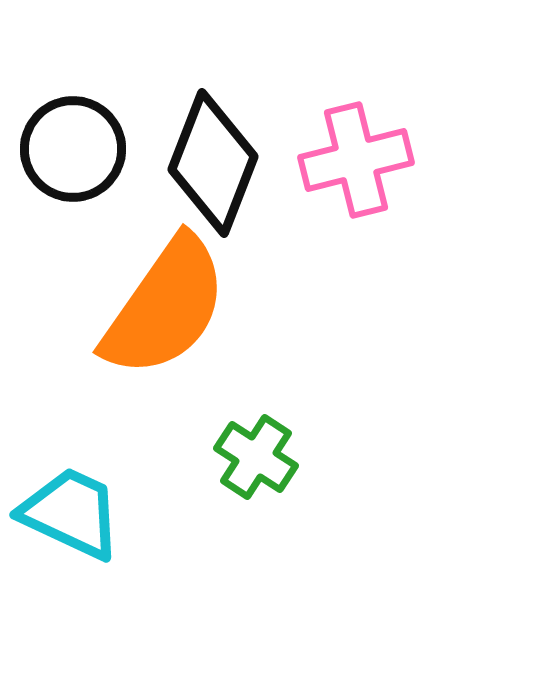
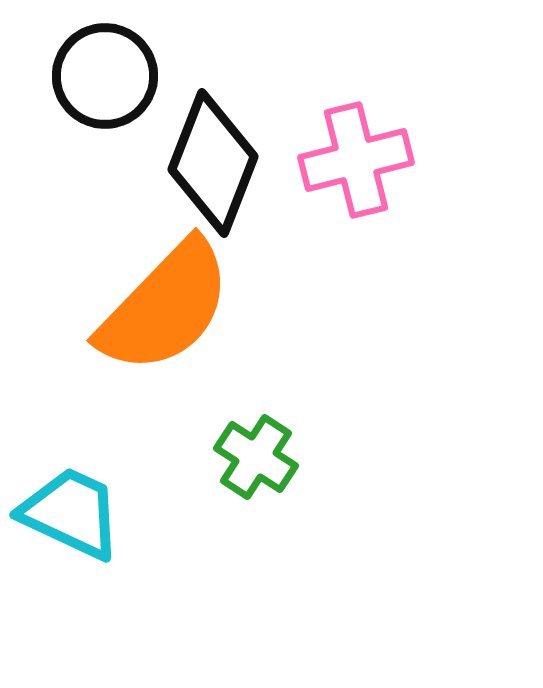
black circle: moved 32 px right, 73 px up
orange semicircle: rotated 9 degrees clockwise
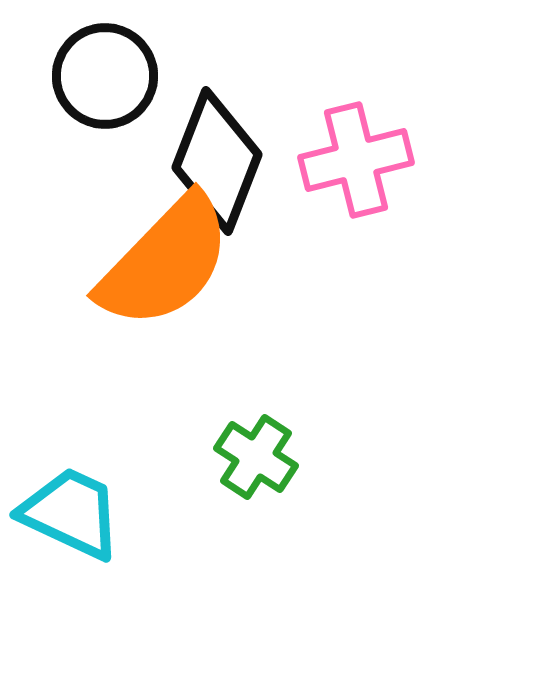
black diamond: moved 4 px right, 2 px up
orange semicircle: moved 45 px up
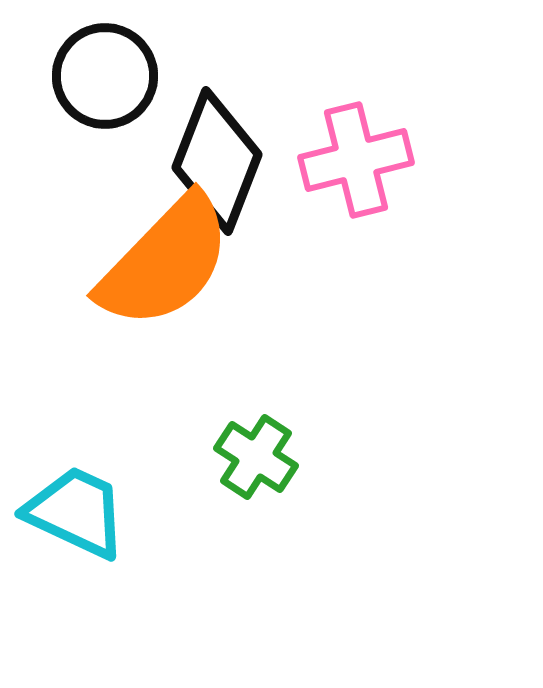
cyan trapezoid: moved 5 px right, 1 px up
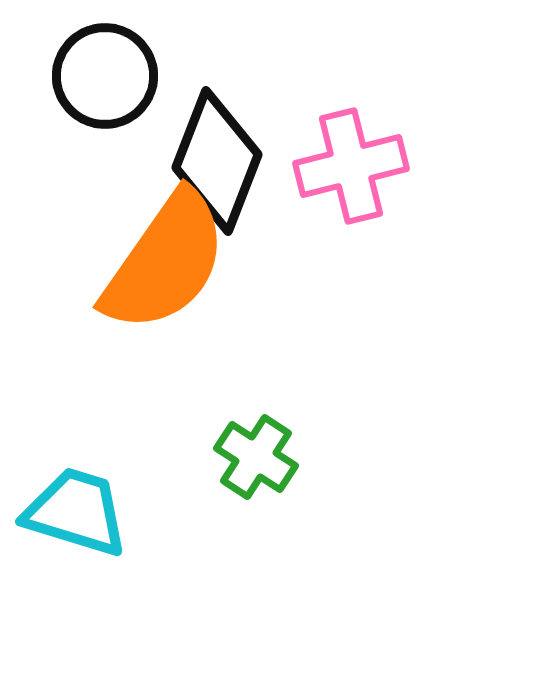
pink cross: moved 5 px left, 6 px down
orange semicircle: rotated 9 degrees counterclockwise
cyan trapezoid: rotated 8 degrees counterclockwise
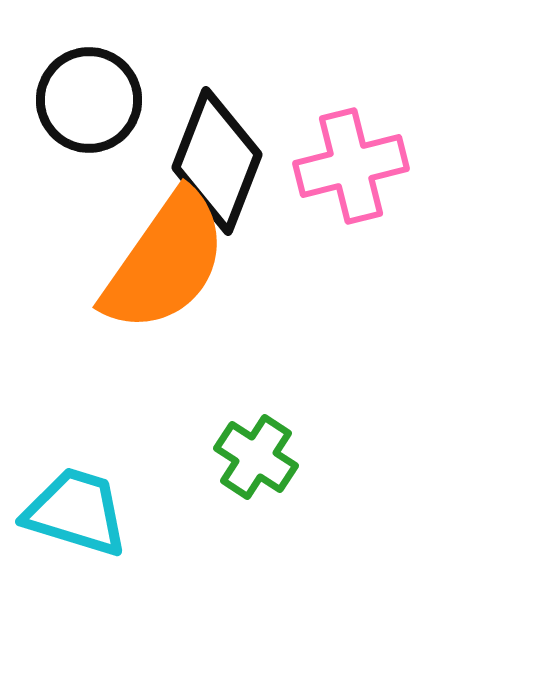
black circle: moved 16 px left, 24 px down
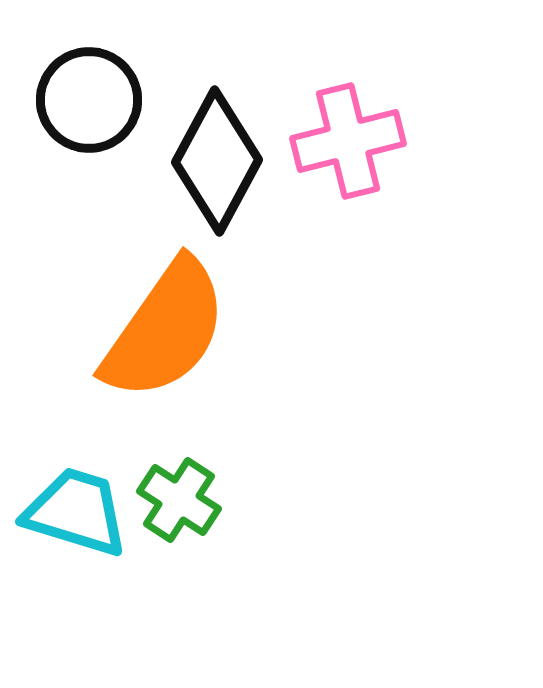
black diamond: rotated 7 degrees clockwise
pink cross: moved 3 px left, 25 px up
orange semicircle: moved 68 px down
green cross: moved 77 px left, 43 px down
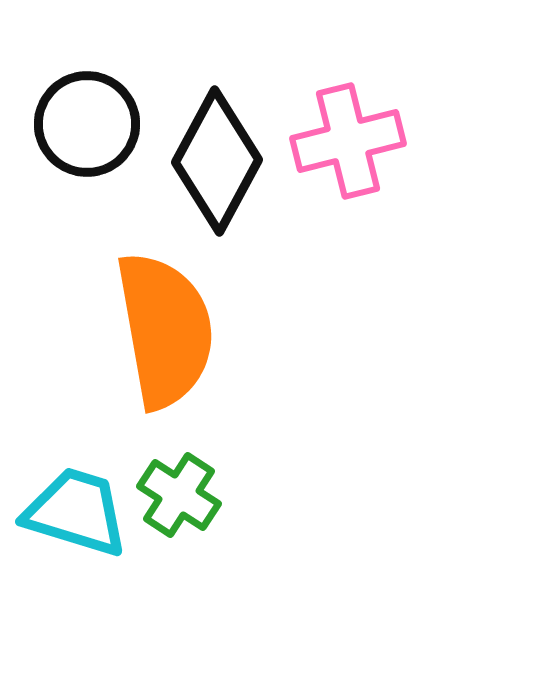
black circle: moved 2 px left, 24 px down
orange semicircle: rotated 45 degrees counterclockwise
green cross: moved 5 px up
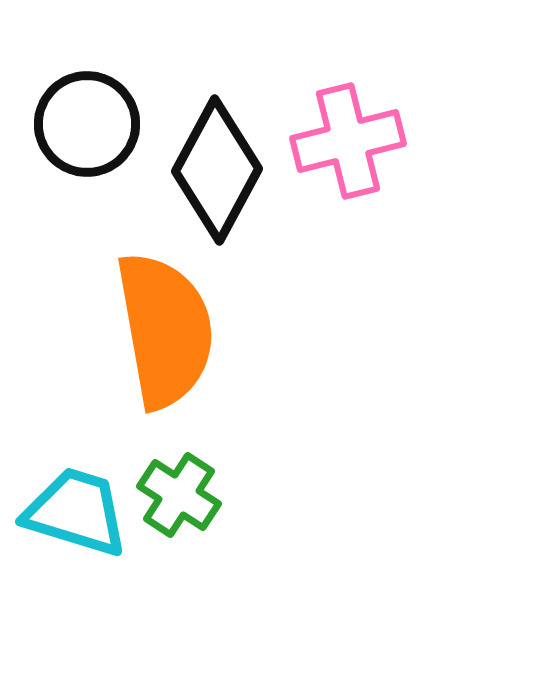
black diamond: moved 9 px down
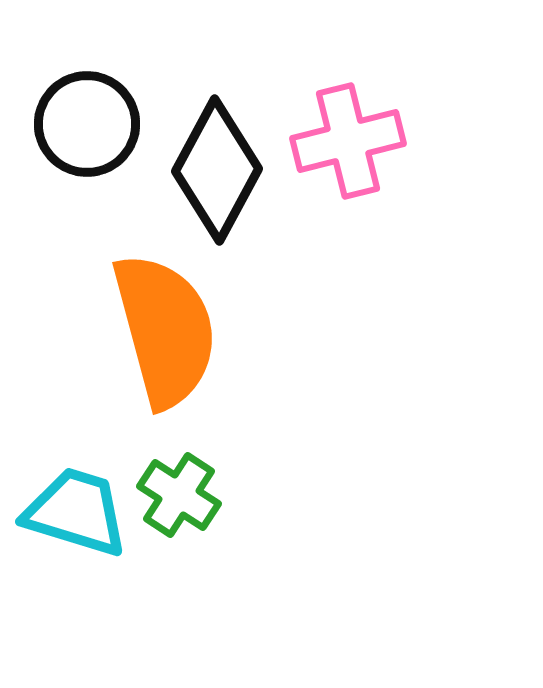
orange semicircle: rotated 5 degrees counterclockwise
